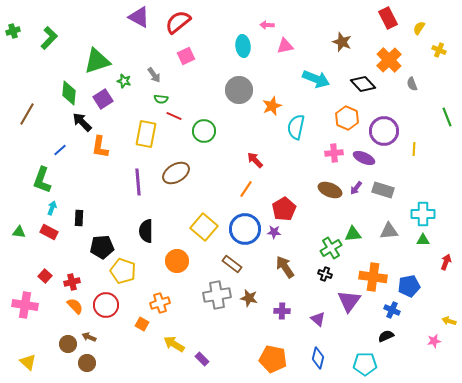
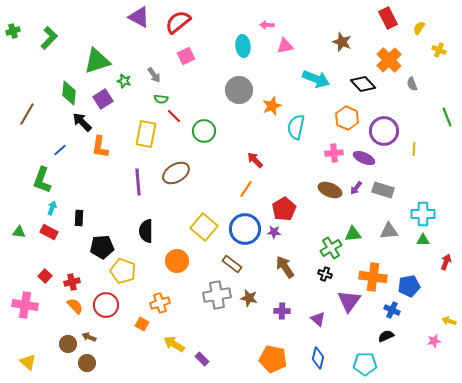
red line at (174, 116): rotated 21 degrees clockwise
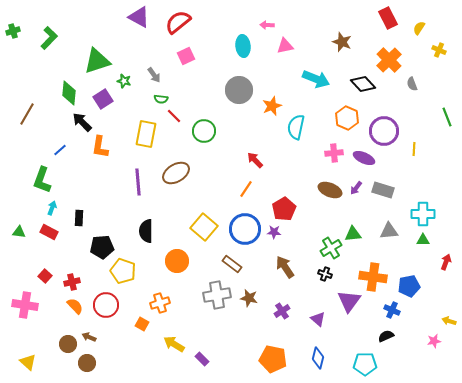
purple cross at (282, 311): rotated 35 degrees counterclockwise
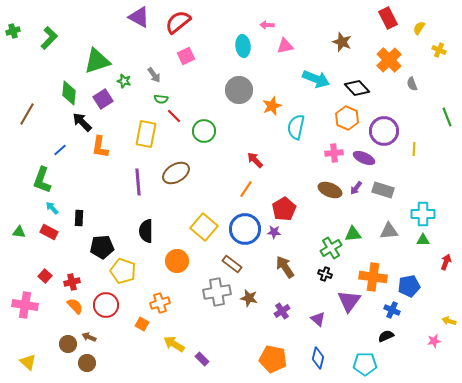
black diamond at (363, 84): moved 6 px left, 4 px down
cyan arrow at (52, 208): rotated 64 degrees counterclockwise
gray cross at (217, 295): moved 3 px up
